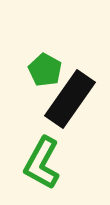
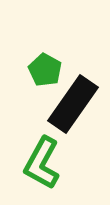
black rectangle: moved 3 px right, 5 px down
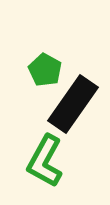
green L-shape: moved 3 px right, 2 px up
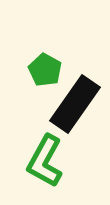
black rectangle: moved 2 px right
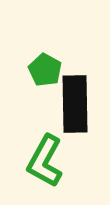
black rectangle: rotated 36 degrees counterclockwise
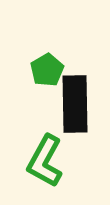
green pentagon: moved 2 px right; rotated 12 degrees clockwise
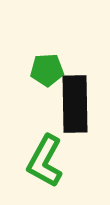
green pentagon: rotated 28 degrees clockwise
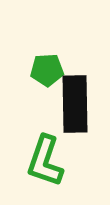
green L-shape: rotated 10 degrees counterclockwise
